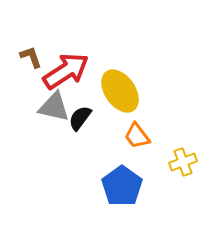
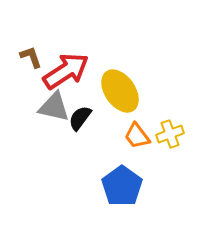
yellow cross: moved 13 px left, 28 px up
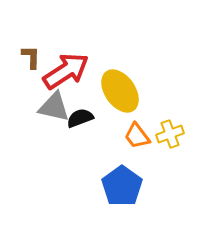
brown L-shape: rotated 20 degrees clockwise
black semicircle: rotated 32 degrees clockwise
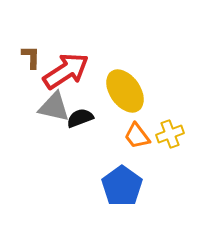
yellow ellipse: moved 5 px right
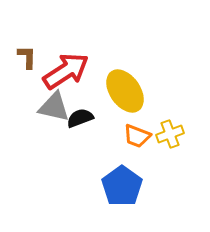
brown L-shape: moved 4 px left
orange trapezoid: rotated 32 degrees counterclockwise
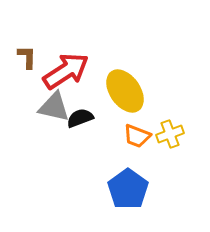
blue pentagon: moved 6 px right, 3 px down
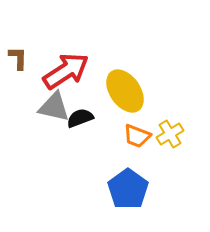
brown L-shape: moved 9 px left, 1 px down
yellow cross: rotated 12 degrees counterclockwise
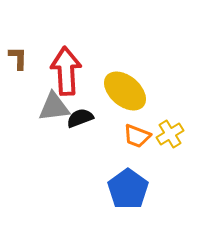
red arrow: rotated 60 degrees counterclockwise
yellow ellipse: rotated 15 degrees counterclockwise
gray triangle: rotated 20 degrees counterclockwise
